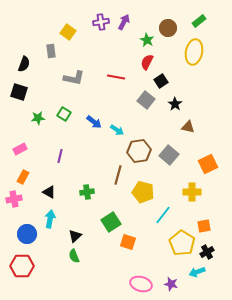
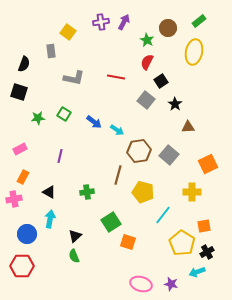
brown triangle at (188, 127): rotated 16 degrees counterclockwise
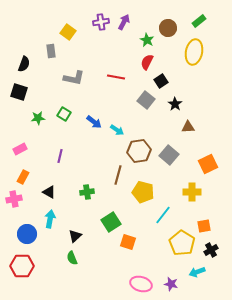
black cross at (207, 252): moved 4 px right, 2 px up
green semicircle at (74, 256): moved 2 px left, 2 px down
